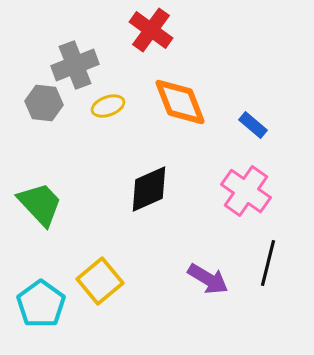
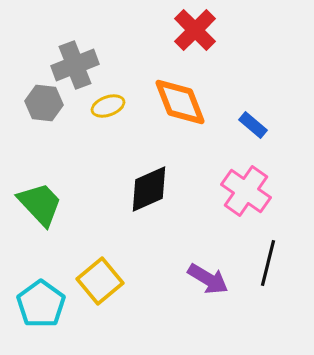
red cross: moved 44 px right; rotated 9 degrees clockwise
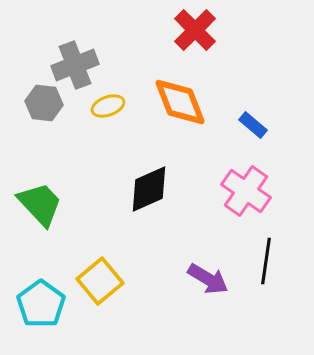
black line: moved 2 px left, 2 px up; rotated 6 degrees counterclockwise
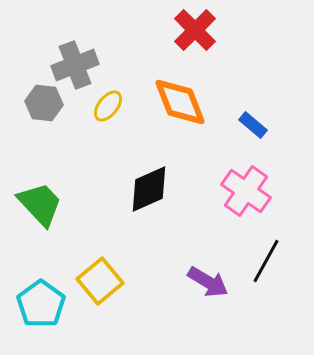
yellow ellipse: rotated 32 degrees counterclockwise
black line: rotated 21 degrees clockwise
purple arrow: moved 3 px down
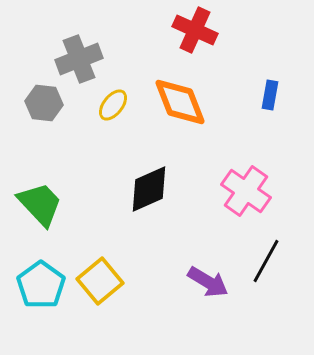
red cross: rotated 21 degrees counterclockwise
gray cross: moved 4 px right, 6 px up
yellow ellipse: moved 5 px right, 1 px up
blue rectangle: moved 17 px right, 30 px up; rotated 60 degrees clockwise
cyan pentagon: moved 19 px up
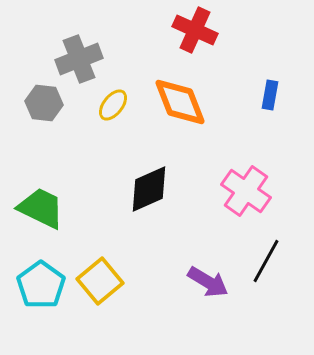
green trapezoid: moved 1 px right, 4 px down; rotated 21 degrees counterclockwise
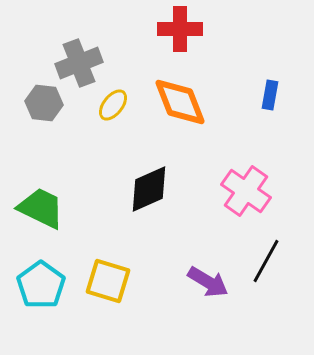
red cross: moved 15 px left, 1 px up; rotated 24 degrees counterclockwise
gray cross: moved 4 px down
yellow square: moved 8 px right; rotated 33 degrees counterclockwise
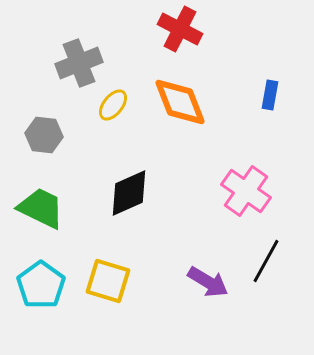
red cross: rotated 27 degrees clockwise
gray hexagon: moved 32 px down
black diamond: moved 20 px left, 4 px down
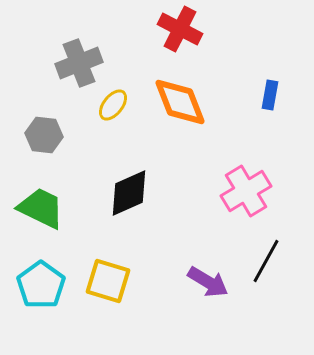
pink cross: rotated 24 degrees clockwise
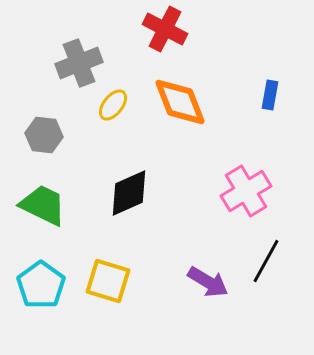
red cross: moved 15 px left
green trapezoid: moved 2 px right, 3 px up
